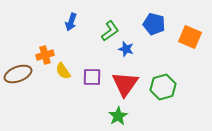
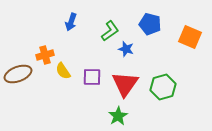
blue pentagon: moved 4 px left
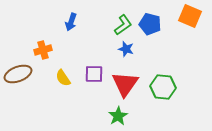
green L-shape: moved 13 px right, 6 px up
orange square: moved 21 px up
orange cross: moved 2 px left, 5 px up
yellow semicircle: moved 7 px down
purple square: moved 2 px right, 3 px up
green hexagon: rotated 20 degrees clockwise
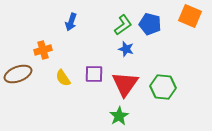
green star: moved 1 px right
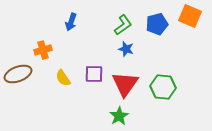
blue pentagon: moved 7 px right; rotated 30 degrees counterclockwise
